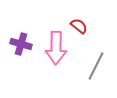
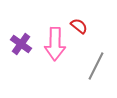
purple cross: rotated 20 degrees clockwise
pink arrow: moved 1 px left, 4 px up
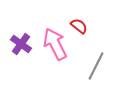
pink arrow: rotated 152 degrees clockwise
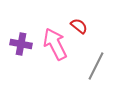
purple cross: rotated 25 degrees counterclockwise
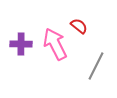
purple cross: rotated 10 degrees counterclockwise
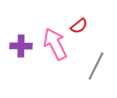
red semicircle: rotated 102 degrees clockwise
purple cross: moved 2 px down
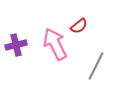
purple cross: moved 5 px left, 1 px up; rotated 15 degrees counterclockwise
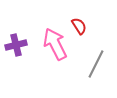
red semicircle: rotated 84 degrees counterclockwise
gray line: moved 2 px up
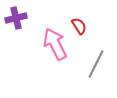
purple cross: moved 27 px up
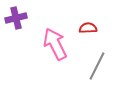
red semicircle: moved 9 px right, 2 px down; rotated 60 degrees counterclockwise
gray line: moved 1 px right, 2 px down
